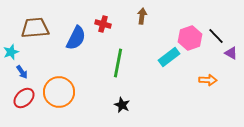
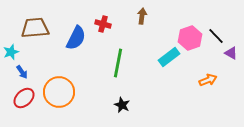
orange arrow: rotated 24 degrees counterclockwise
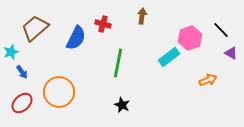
brown trapezoid: rotated 36 degrees counterclockwise
black line: moved 5 px right, 6 px up
red ellipse: moved 2 px left, 5 px down
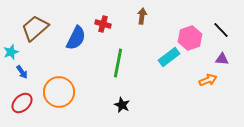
purple triangle: moved 9 px left, 6 px down; rotated 24 degrees counterclockwise
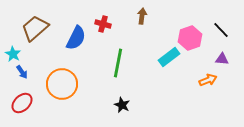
cyan star: moved 2 px right, 2 px down; rotated 21 degrees counterclockwise
orange circle: moved 3 px right, 8 px up
